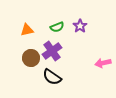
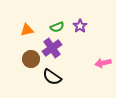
purple cross: moved 3 px up
brown circle: moved 1 px down
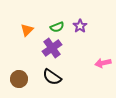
orange triangle: rotated 32 degrees counterclockwise
brown circle: moved 12 px left, 20 px down
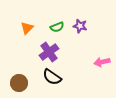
purple star: rotated 24 degrees counterclockwise
orange triangle: moved 2 px up
purple cross: moved 3 px left, 4 px down
pink arrow: moved 1 px left, 1 px up
brown circle: moved 4 px down
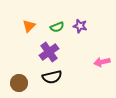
orange triangle: moved 2 px right, 2 px up
black semicircle: rotated 48 degrees counterclockwise
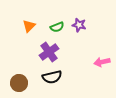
purple star: moved 1 px left, 1 px up
